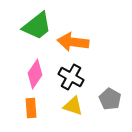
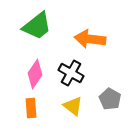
orange arrow: moved 17 px right, 3 px up
black cross: moved 4 px up
yellow triangle: rotated 20 degrees clockwise
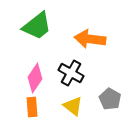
pink diamond: moved 4 px down
orange rectangle: moved 1 px right, 1 px up
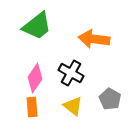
orange arrow: moved 4 px right
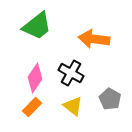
orange rectangle: rotated 48 degrees clockwise
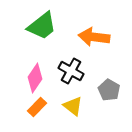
green trapezoid: moved 5 px right
orange arrow: moved 2 px up
black cross: moved 2 px up
gray pentagon: moved 1 px left, 9 px up
orange rectangle: moved 5 px right
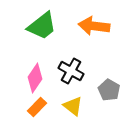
orange arrow: moved 11 px up
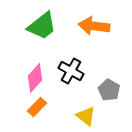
pink diamond: rotated 8 degrees clockwise
yellow triangle: moved 13 px right, 10 px down
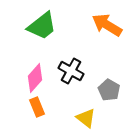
orange arrow: moved 13 px right, 1 px up; rotated 24 degrees clockwise
orange rectangle: rotated 66 degrees counterclockwise
yellow triangle: moved 2 px down
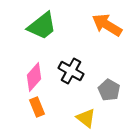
pink diamond: moved 1 px left, 1 px up
